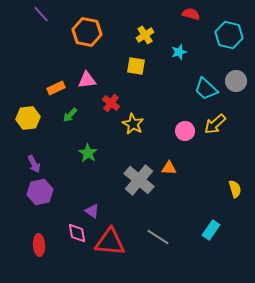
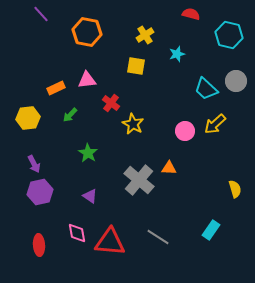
cyan star: moved 2 px left, 2 px down
purple triangle: moved 2 px left, 15 px up
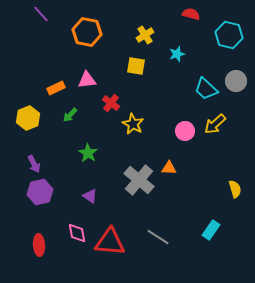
yellow hexagon: rotated 15 degrees counterclockwise
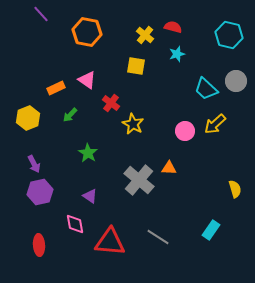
red semicircle: moved 18 px left, 13 px down
yellow cross: rotated 18 degrees counterclockwise
pink triangle: rotated 42 degrees clockwise
pink diamond: moved 2 px left, 9 px up
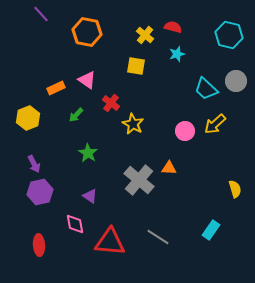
green arrow: moved 6 px right
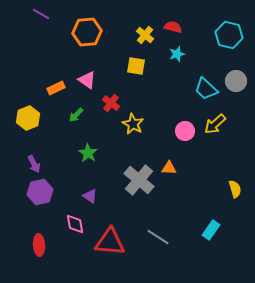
purple line: rotated 18 degrees counterclockwise
orange hexagon: rotated 16 degrees counterclockwise
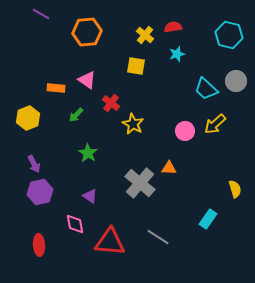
red semicircle: rotated 24 degrees counterclockwise
orange rectangle: rotated 30 degrees clockwise
gray cross: moved 1 px right, 3 px down
cyan rectangle: moved 3 px left, 11 px up
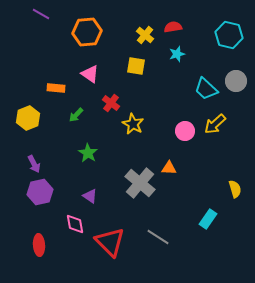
pink triangle: moved 3 px right, 6 px up
red triangle: rotated 40 degrees clockwise
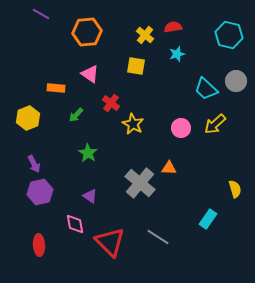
pink circle: moved 4 px left, 3 px up
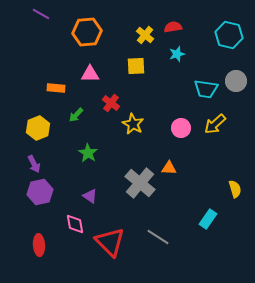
yellow square: rotated 12 degrees counterclockwise
pink triangle: rotated 36 degrees counterclockwise
cyan trapezoid: rotated 35 degrees counterclockwise
yellow hexagon: moved 10 px right, 10 px down
